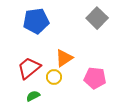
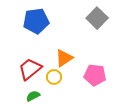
red trapezoid: moved 1 px right, 1 px down
pink pentagon: moved 3 px up
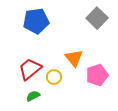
orange triangle: moved 10 px right; rotated 36 degrees counterclockwise
pink pentagon: moved 2 px right; rotated 25 degrees counterclockwise
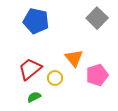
blue pentagon: rotated 20 degrees clockwise
yellow circle: moved 1 px right, 1 px down
green semicircle: moved 1 px right, 1 px down
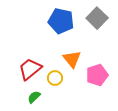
blue pentagon: moved 25 px right
orange triangle: moved 2 px left, 1 px down
green semicircle: rotated 16 degrees counterclockwise
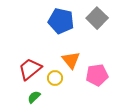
orange triangle: moved 1 px left, 1 px down
pink pentagon: rotated 10 degrees clockwise
